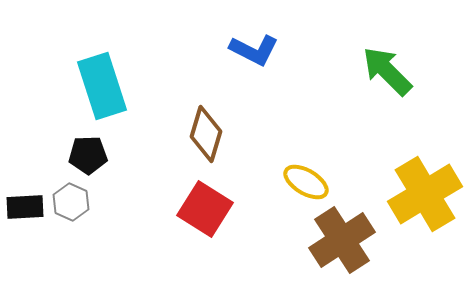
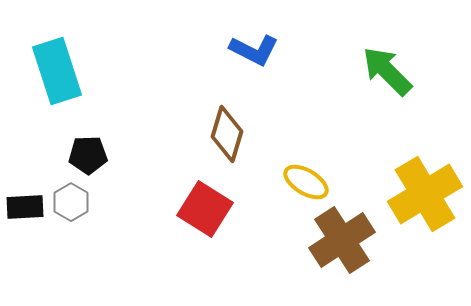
cyan rectangle: moved 45 px left, 15 px up
brown diamond: moved 21 px right
gray hexagon: rotated 6 degrees clockwise
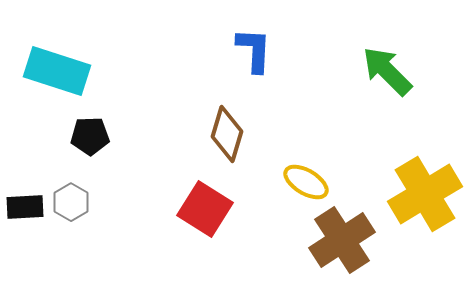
blue L-shape: rotated 114 degrees counterclockwise
cyan rectangle: rotated 54 degrees counterclockwise
black pentagon: moved 2 px right, 19 px up
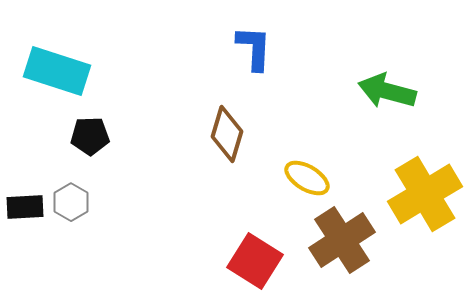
blue L-shape: moved 2 px up
green arrow: moved 20 px down; rotated 30 degrees counterclockwise
yellow ellipse: moved 1 px right, 4 px up
red square: moved 50 px right, 52 px down
